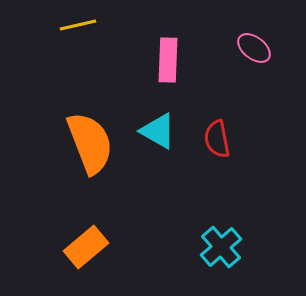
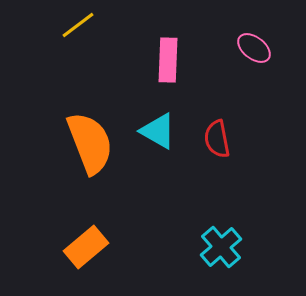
yellow line: rotated 24 degrees counterclockwise
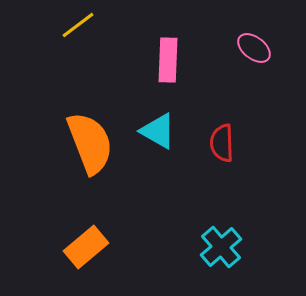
red semicircle: moved 5 px right, 4 px down; rotated 9 degrees clockwise
